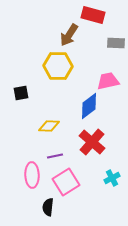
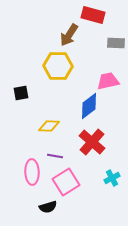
purple line: rotated 21 degrees clockwise
pink ellipse: moved 3 px up
black semicircle: rotated 114 degrees counterclockwise
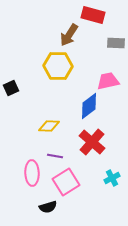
black square: moved 10 px left, 5 px up; rotated 14 degrees counterclockwise
pink ellipse: moved 1 px down
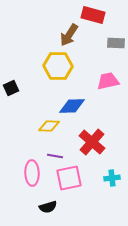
blue diamond: moved 17 px left; rotated 36 degrees clockwise
cyan cross: rotated 21 degrees clockwise
pink square: moved 3 px right, 4 px up; rotated 20 degrees clockwise
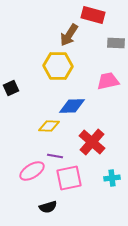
pink ellipse: moved 2 px up; rotated 60 degrees clockwise
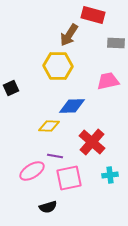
cyan cross: moved 2 px left, 3 px up
